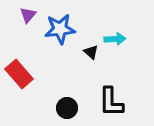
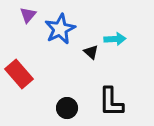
blue star: rotated 20 degrees counterclockwise
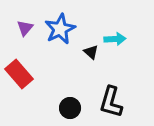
purple triangle: moved 3 px left, 13 px down
black L-shape: rotated 16 degrees clockwise
black circle: moved 3 px right
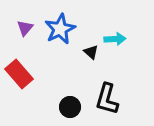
black L-shape: moved 4 px left, 3 px up
black circle: moved 1 px up
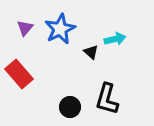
cyan arrow: rotated 10 degrees counterclockwise
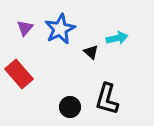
cyan arrow: moved 2 px right, 1 px up
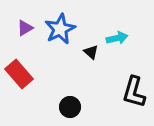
purple triangle: rotated 18 degrees clockwise
black L-shape: moved 27 px right, 7 px up
